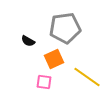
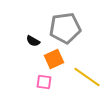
black semicircle: moved 5 px right
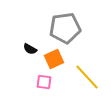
black semicircle: moved 3 px left, 8 px down
yellow line: rotated 12 degrees clockwise
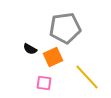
orange square: moved 1 px left, 2 px up
pink square: moved 1 px down
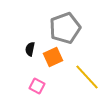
gray pentagon: rotated 12 degrees counterclockwise
black semicircle: rotated 72 degrees clockwise
pink square: moved 7 px left, 3 px down; rotated 21 degrees clockwise
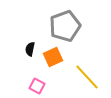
gray pentagon: moved 2 px up
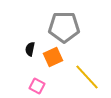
gray pentagon: moved 1 px left, 1 px down; rotated 20 degrees clockwise
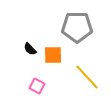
gray pentagon: moved 13 px right
black semicircle: rotated 56 degrees counterclockwise
orange square: moved 2 px up; rotated 24 degrees clockwise
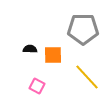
gray pentagon: moved 6 px right, 2 px down
black semicircle: rotated 136 degrees clockwise
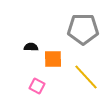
black semicircle: moved 1 px right, 2 px up
orange square: moved 4 px down
yellow line: moved 1 px left
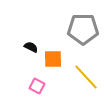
black semicircle: rotated 24 degrees clockwise
